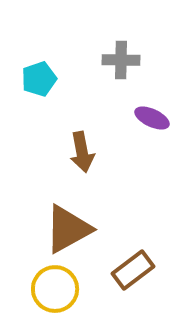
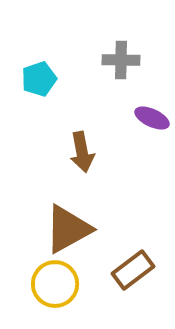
yellow circle: moved 5 px up
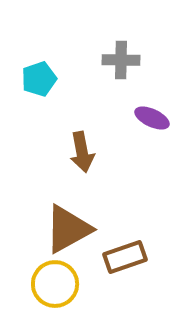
brown rectangle: moved 8 px left, 13 px up; rotated 18 degrees clockwise
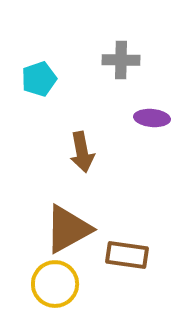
purple ellipse: rotated 20 degrees counterclockwise
brown rectangle: moved 2 px right, 2 px up; rotated 27 degrees clockwise
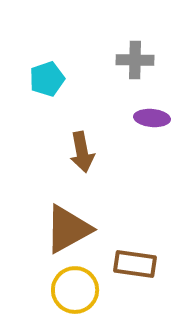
gray cross: moved 14 px right
cyan pentagon: moved 8 px right
brown rectangle: moved 8 px right, 9 px down
yellow circle: moved 20 px right, 6 px down
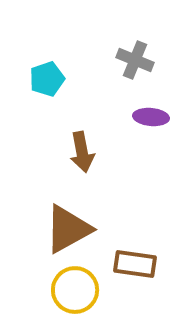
gray cross: rotated 21 degrees clockwise
purple ellipse: moved 1 px left, 1 px up
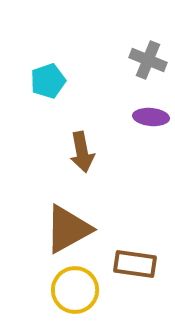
gray cross: moved 13 px right
cyan pentagon: moved 1 px right, 2 px down
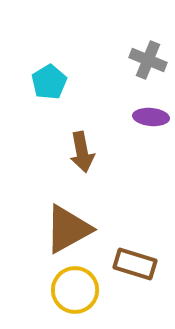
cyan pentagon: moved 1 px right, 1 px down; rotated 12 degrees counterclockwise
brown rectangle: rotated 9 degrees clockwise
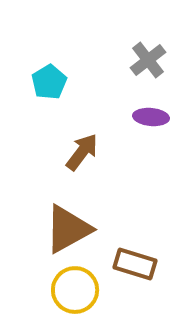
gray cross: rotated 30 degrees clockwise
brown arrow: rotated 132 degrees counterclockwise
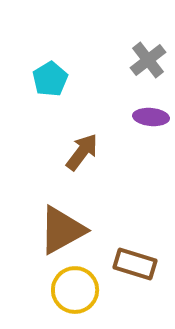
cyan pentagon: moved 1 px right, 3 px up
brown triangle: moved 6 px left, 1 px down
